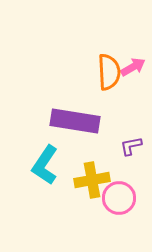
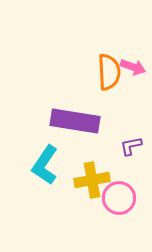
pink arrow: rotated 50 degrees clockwise
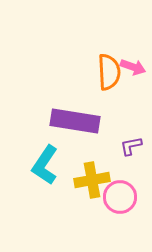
pink circle: moved 1 px right, 1 px up
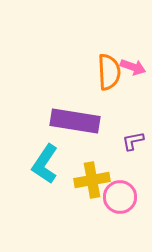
purple L-shape: moved 2 px right, 5 px up
cyan L-shape: moved 1 px up
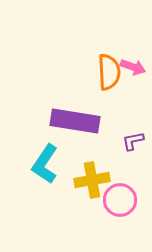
pink circle: moved 3 px down
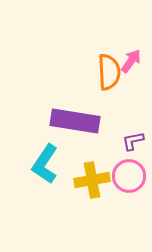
pink arrow: moved 2 px left, 6 px up; rotated 75 degrees counterclockwise
pink circle: moved 9 px right, 24 px up
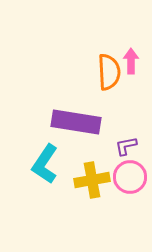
pink arrow: rotated 35 degrees counterclockwise
purple rectangle: moved 1 px right, 1 px down
purple L-shape: moved 7 px left, 5 px down
pink circle: moved 1 px right, 1 px down
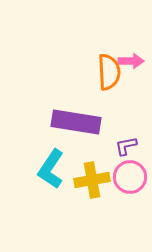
pink arrow: rotated 90 degrees clockwise
cyan L-shape: moved 6 px right, 5 px down
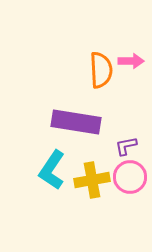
orange semicircle: moved 8 px left, 2 px up
cyan L-shape: moved 1 px right, 1 px down
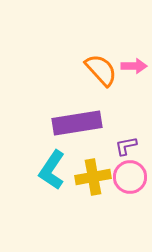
pink arrow: moved 3 px right, 5 px down
orange semicircle: rotated 39 degrees counterclockwise
purple rectangle: moved 1 px right, 1 px down; rotated 18 degrees counterclockwise
yellow cross: moved 1 px right, 3 px up
